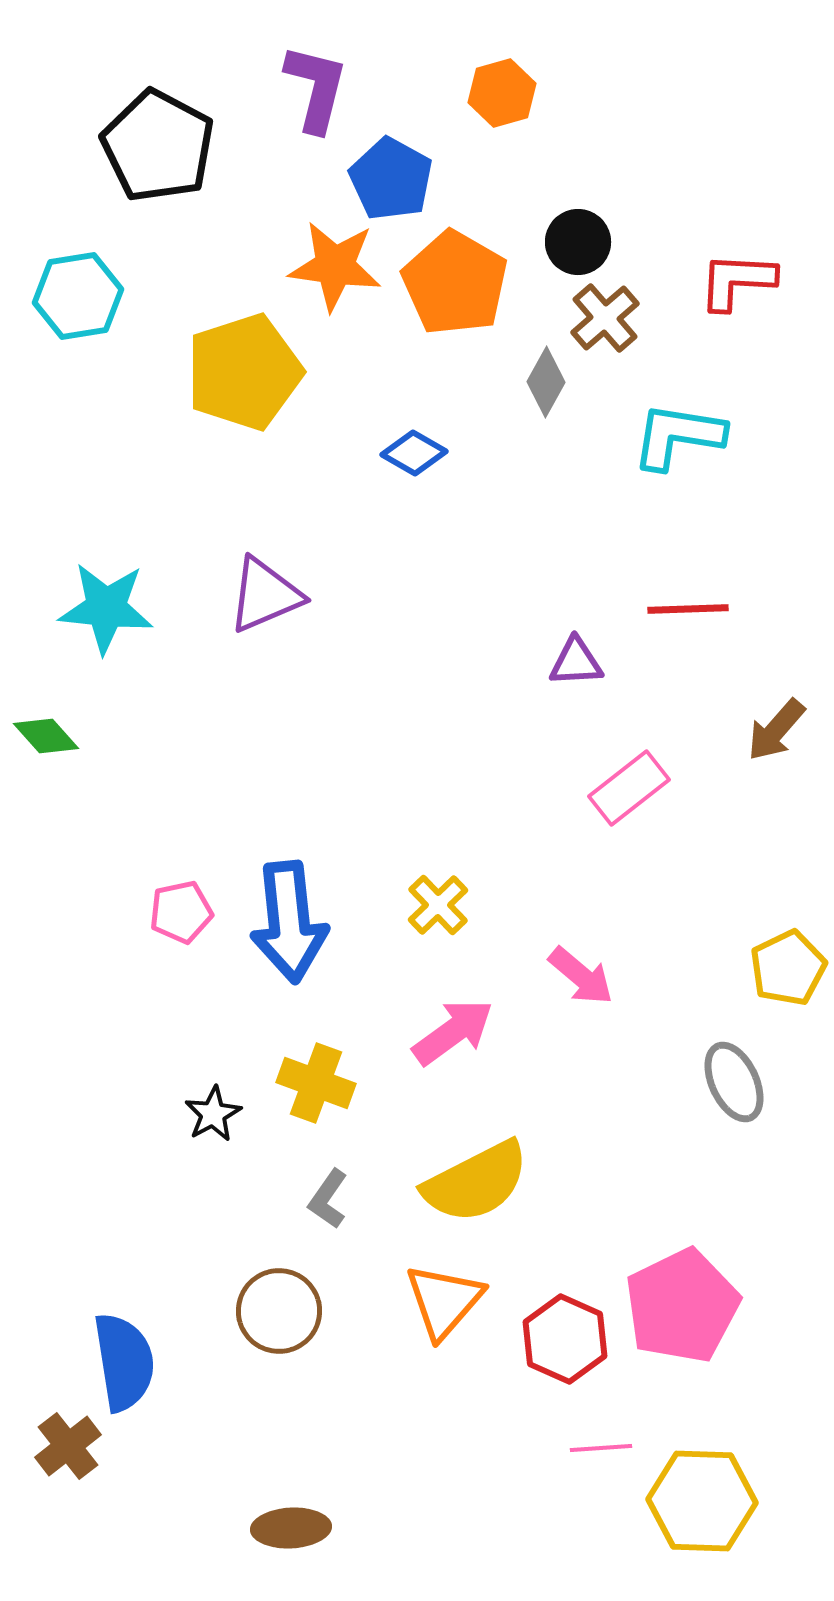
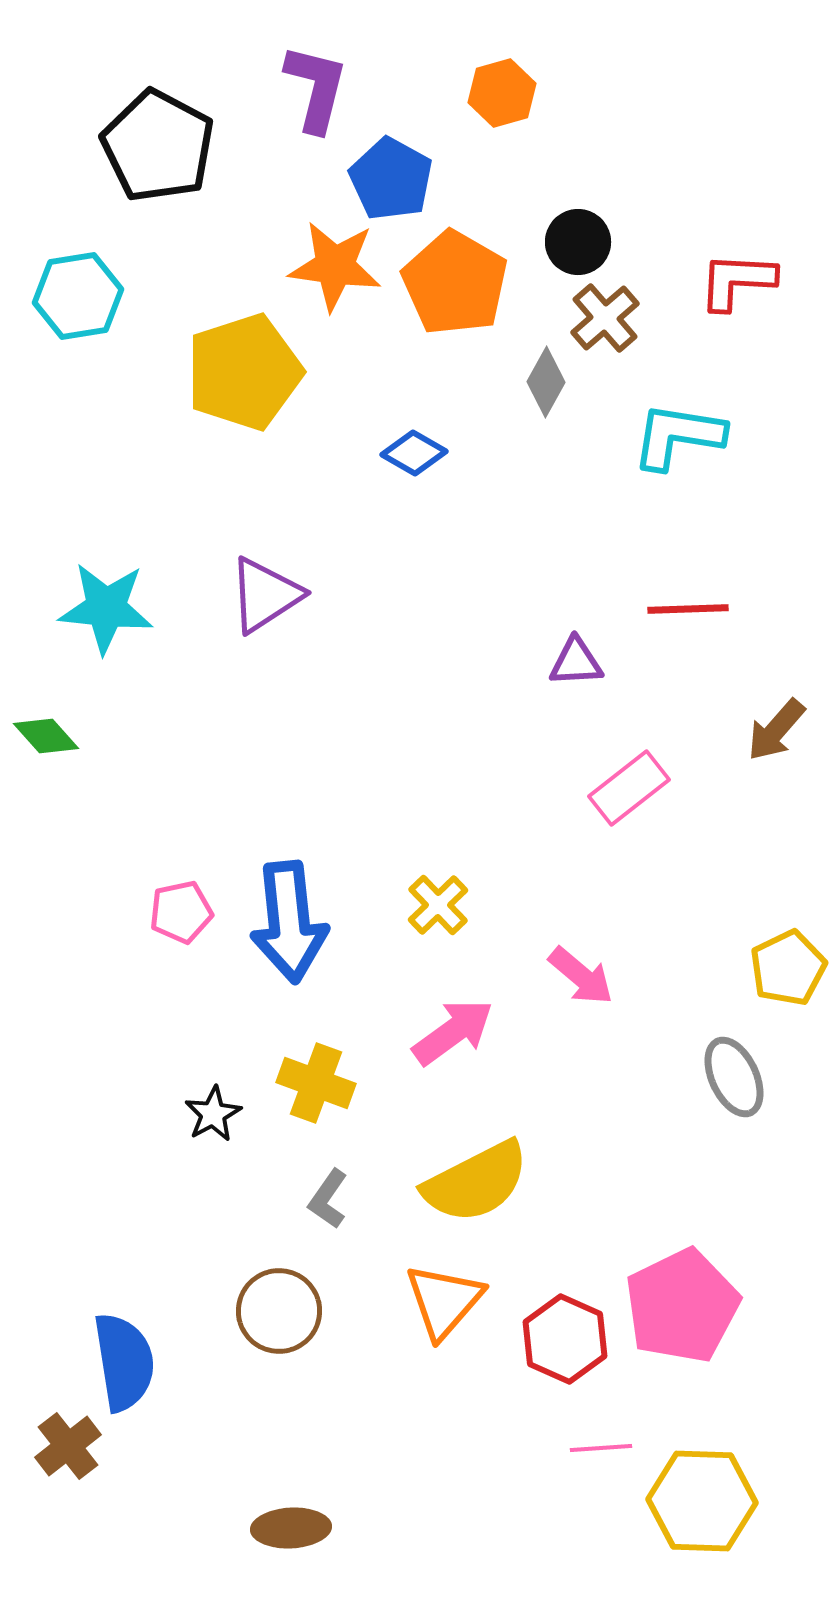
purple triangle at (265, 595): rotated 10 degrees counterclockwise
gray ellipse at (734, 1082): moved 5 px up
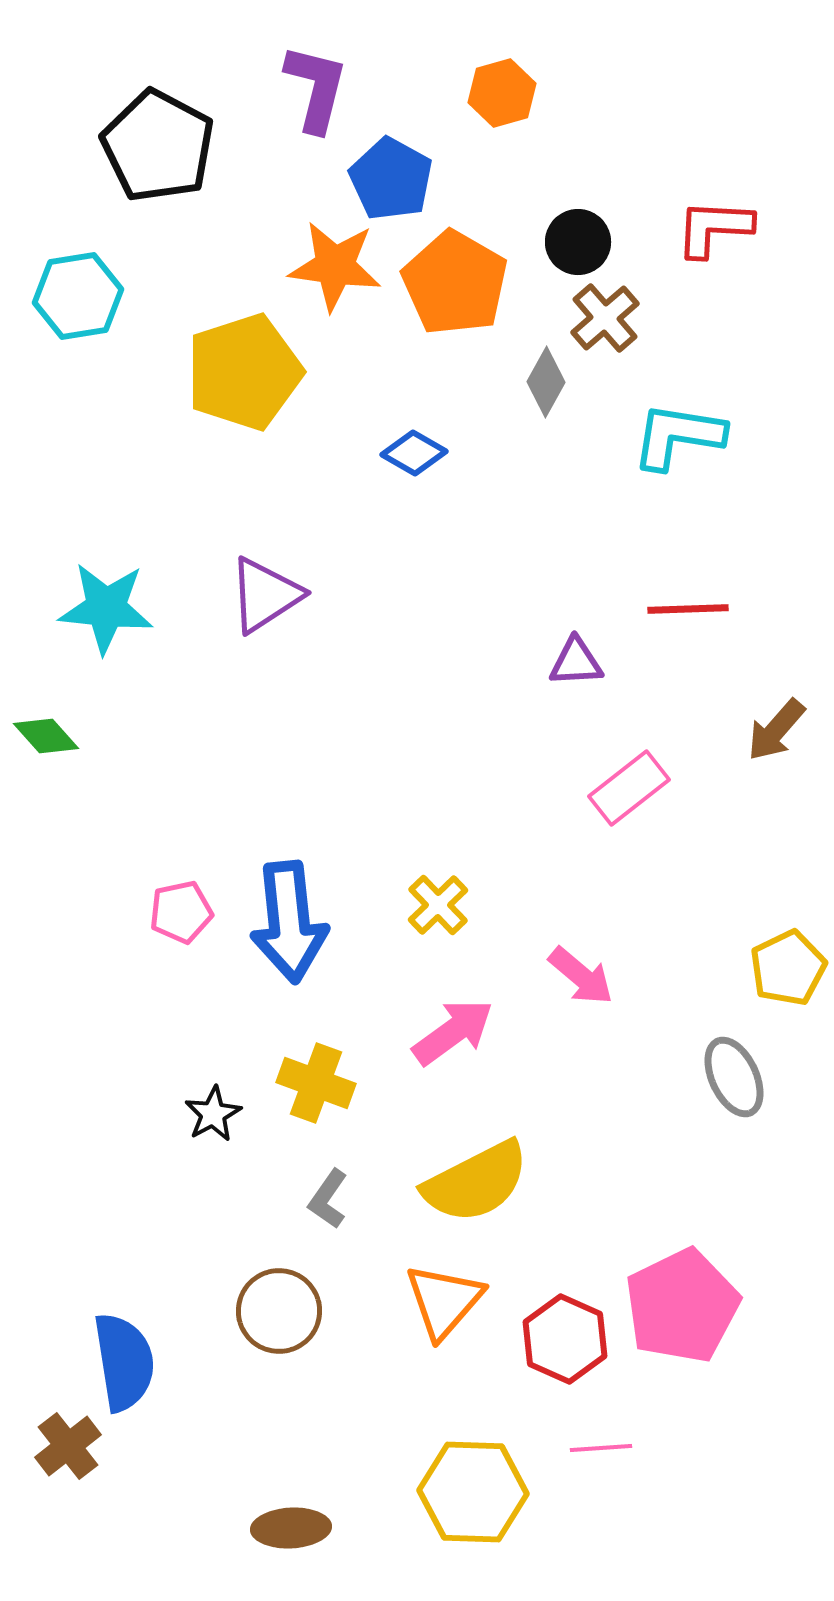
red L-shape at (737, 281): moved 23 px left, 53 px up
yellow hexagon at (702, 1501): moved 229 px left, 9 px up
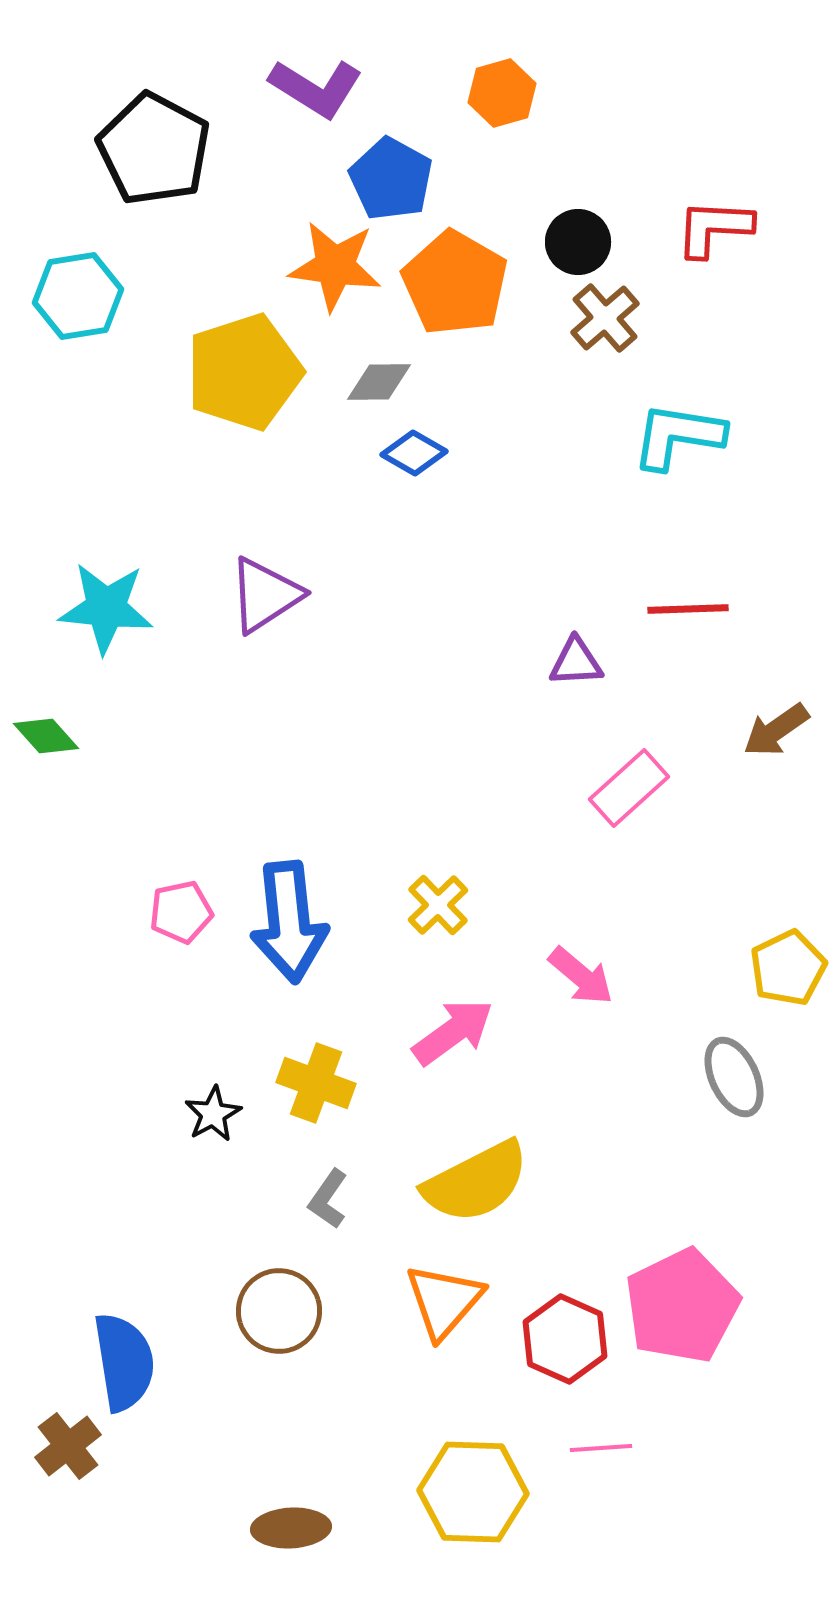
purple L-shape at (316, 88): rotated 108 degrees clockwise
black pentagon at (158, 146): moved 4 px left, 3 px down
gray diamond at (546, 382): moved 167 px left; rotated 60 degrees clockwise
brown arrow at (776, 730): rotated 14 degrees clockwise
pink rectangle at (629, 788): rotated 4 degrees counterclockwise
